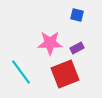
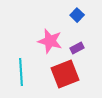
blue square: rotated 32 degrees clockwise
pink star: moved 2 px up; rotated 15 degrees clockwise
cyan line: rotated 32 degrees clockwise
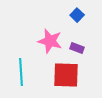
purple rectangle: rotated 48 degrees clockwise
red square: moved 1 px right, 1 px down; rotated 24 degrees clockwise
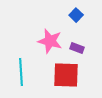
blue square: moved 1 px left
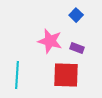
cyan line: moved 4 px left, 3 px down; rotated 8 degrees clockwise
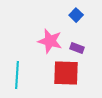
red square: moved 2 px up
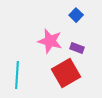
red square: rotated 32 degrees counterclockwise
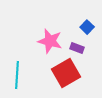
blue square: moved 11 px right, 12 px down
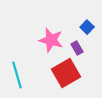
pink star: moved 1 px right, 1 px up
purple rectangle: rotated 40 degrees clockwise
cyan line: rotated 20 degrees counterclockwise
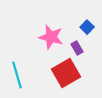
pink star: moved 3 px up
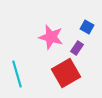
blue square: rotated 16 degrees counterclockwise
purple rectangle: rotated 64 degrees clockwise
cyan line: moved 1 px up
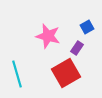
blue square: rotated 32 degrees clockwise
pink star: moved 3 px left, 1 px up
